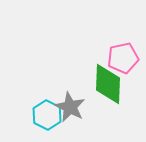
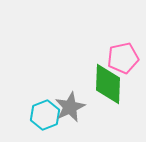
gray star: rotated 20 degrees clockwise
cyan hexagon: moved 2 px left; rotated 12 degrees clockwise
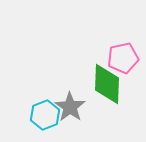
green diamond: moved 1 px left
gray star: rotated 12 degrees counterclockwise
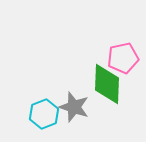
gray star: moved 4 px right; rotated 16 degrees counterclockwise
cyan hexagon: moved 1 px left, 1 px up
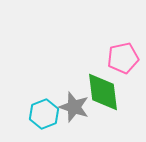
green diamond: moved 4 px left, 8 px down; rotated 9 degrees counterclockwise
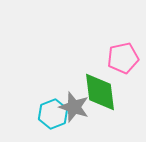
green diamond: moved 3 px left
cyan hexagon: moved 9 px right
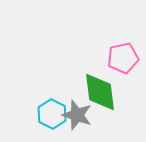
gray star: moved 3 px right, 8 px down
cyan hexagon: moved 1 px left; rotated 12 degrees counterclockwise
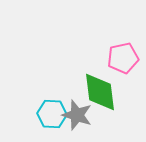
cyan hexagon: rotated 24 degrees counterclockwise
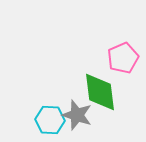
pink pentagon: rotated 12 degrees counterclockwise
cyan hexagon: moved 2 px left, 6 px down
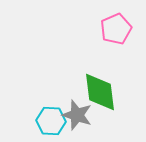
pink pentagon: moved 7 px left, 29 px up
cyan hexagon: moved 1 px right, 1 px down
